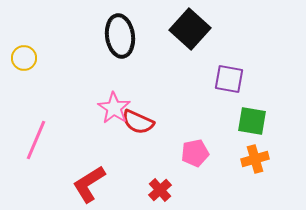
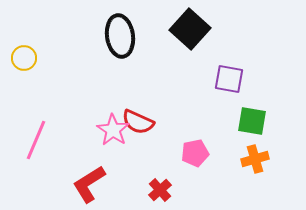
pink star: moved 1 px left, 22 px down
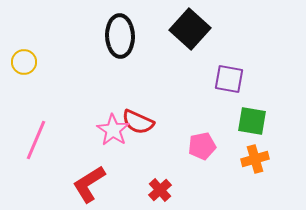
black ellipse: rotated 6 degrees clockwise
yellow circle: moved 4 px down
pink pentagon: moved 7 px right, 7 px up
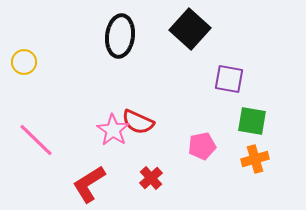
black ellipse: rotated 9 degrees clockwise
pink line: rotated 69 degrees counterclockwise
red cross: moved 9 px left, 12 px up
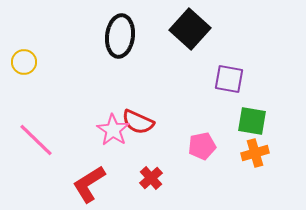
orange cross: moved 6 px up
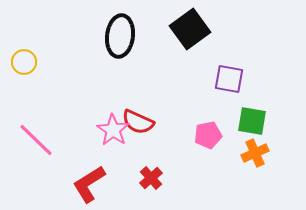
black square: rotated 12 degrees clockwise
pink pentagon: moved 6 px right, 11 px up
orange cross: rotated 8 degrees counterclockwise
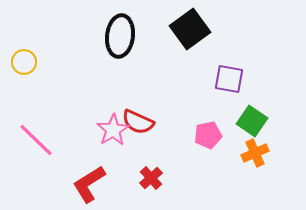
green square: rotated 24 degrees clockwise
pink star: rotated 8 degrees clockwise
